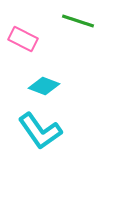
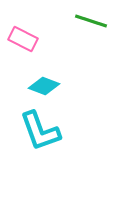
green line: moved 13 px right
cyan L-shape: rotated 15 degrees clockwise
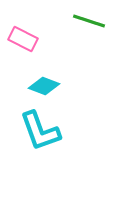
green line: moved 2 px left
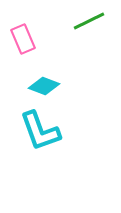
green line: rotated 44 degrees counterclockwise
pink rectangle: rotated 40 degrees clockwise
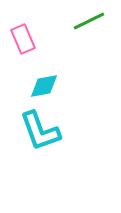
cyan diamond: rotated 32 degrees counterclockwise
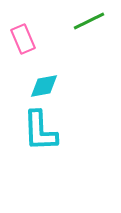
cyan L-shape: rotated 18 degrees clockwise
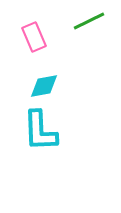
pink rectangle: moved 11 px right, 2 px up
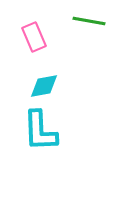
green line: rotated 36 degrees clockwise
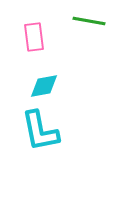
pink rectangle: rotated 16 degrees clockwise
cyan L-shape: rotated 9 degrees counterclockwise
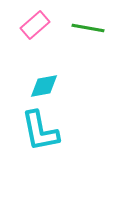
green line: moved 1 px left, 7 px down
pink rectangle: moved 1 px right, 12 px up; rotated 56 degrees clockwise
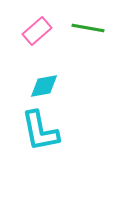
pink rectangle: moved 2 px right, 6 px down
